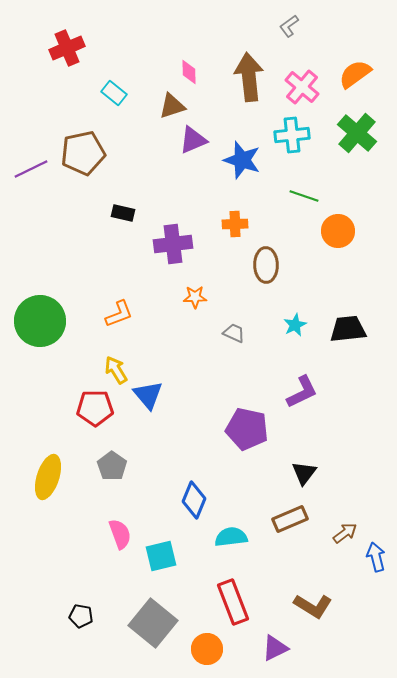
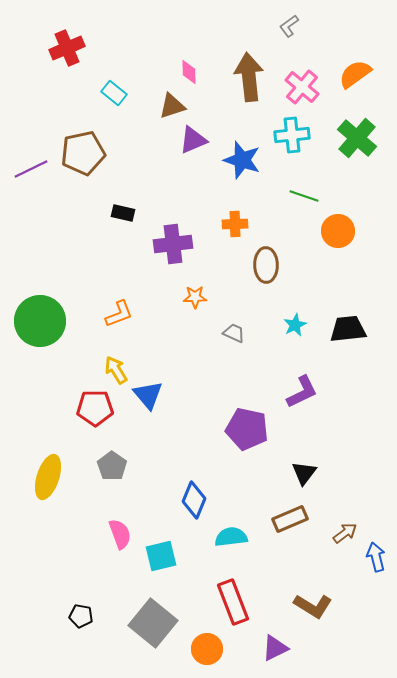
green cross at (357, 133): moved 5 px down
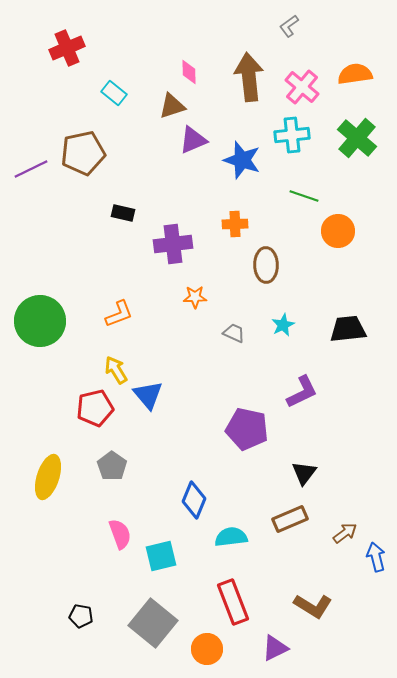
orange semicircle at (355, 74): rotated 28 degrees clockwise
cyan star at (295, 325): moved 12 px left
red pentagon at (95, 408): rotated 12 degrees counterclockwise
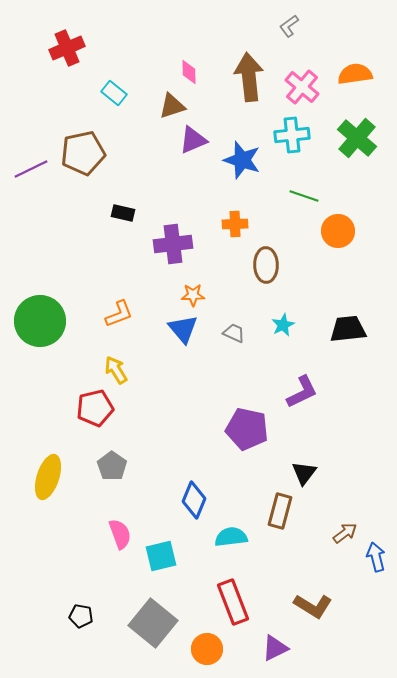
orange star at (195, 297): moved 2 px left, 2 px up
blue triangle at (148, 395): moved 35 px right, 66 px up
brown rectangle at (290, 519): moved 10 px left, 8 px up; rotated 52 degrees counterclockwise
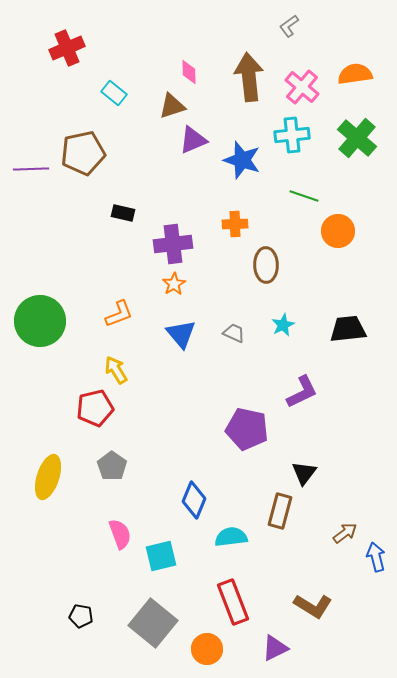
purple line at (31, 169): rotated 24 degrees clockwise
orange star at (193, 295): moved 19 px left, 11 px up; rotated 30 degrees counterclockwise
blue triangle at (183, 329): moved 2 px left, 5 px down
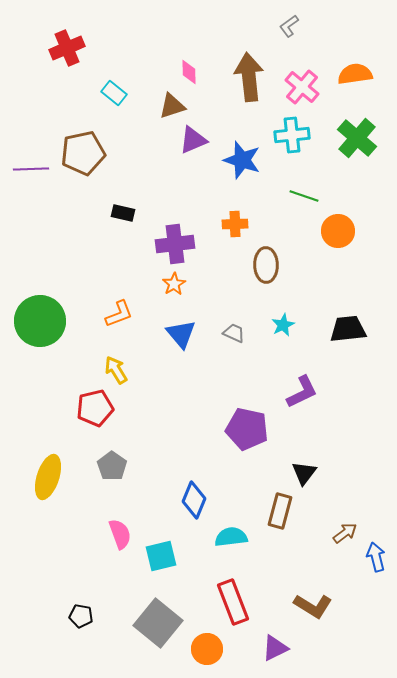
purple cross at (173, 244): moved 2 px right
gray square at (153, 623): moved 5 px right
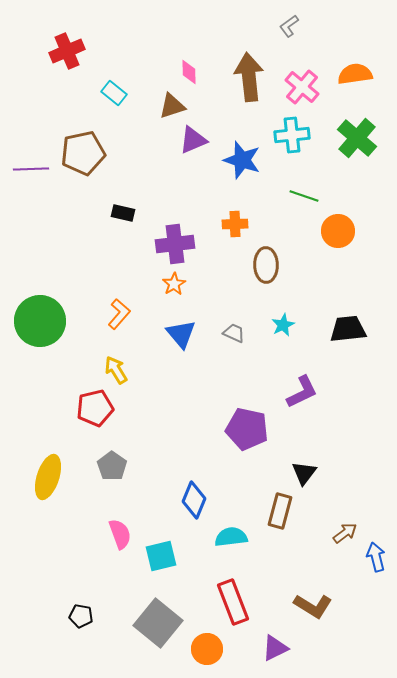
red cross at (67, 48): moved 3 px down
orange L-shape at (119, 314): rotated 28 degrees counterclockwise
